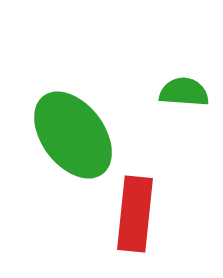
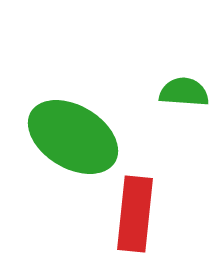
green ellipse: moved 2 px down; rotated 22 degrees counterclockwise
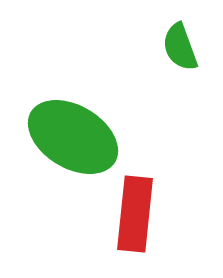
green semicircle: moved 4 px left, 45 px up; rotated 114 degrees counterclockwise
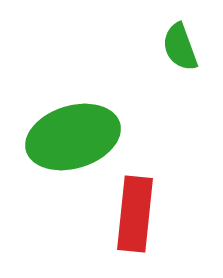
green ellipse: rotated 48 degrees counterclockwise
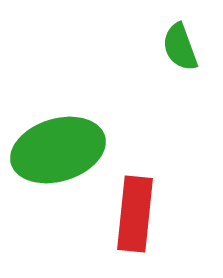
green ellipse: moved 15 px left, 13 px down
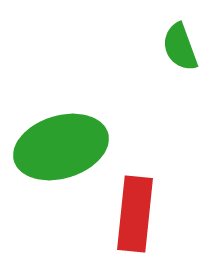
green ellipse: moved 3 px right, 3 px up
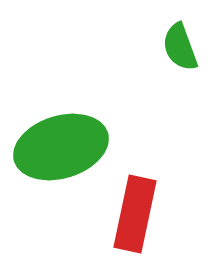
red rectangle: rotated 6 degrees clockwise
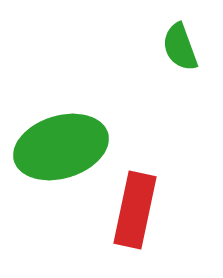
red rectangle: moved 4 px up
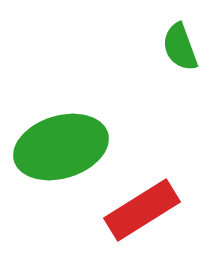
red rectangle: moved 7 px right; rotated 46 degrees clockwise
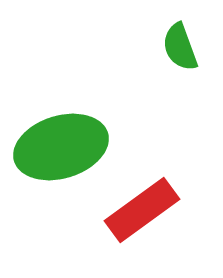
red rectangle: rotated 4 degrees counterclockwise
